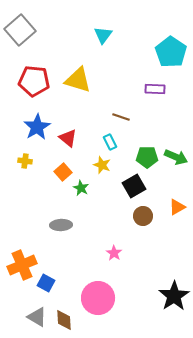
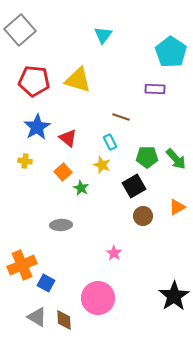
green arrow: moved 2 px down; rotated 25 degrees clockwise
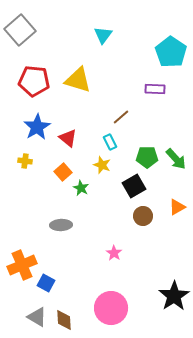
brown line: rotated 60 degrees counterclockwise
pink circle: moved 13 px right, 10 px down
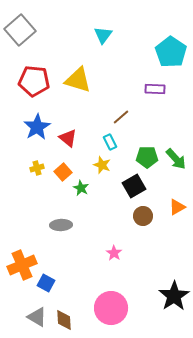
yellow cross: moved 12 px right, 7 px down; rotated 24 degrees counterclockwise
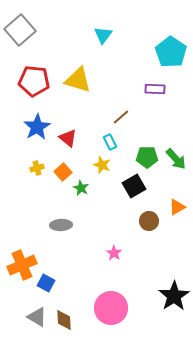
brown circle: moved 6 px right, 5 px down
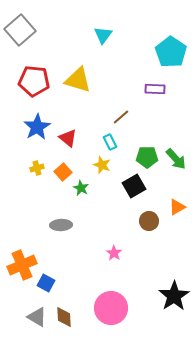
brown diamond: moved 3 px up
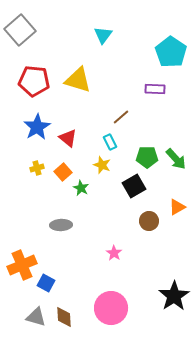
gray triangle: moved 1 px left; rotated 15 degrees counterclockwise
